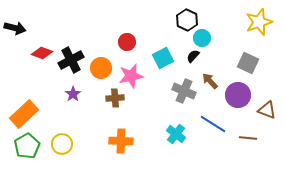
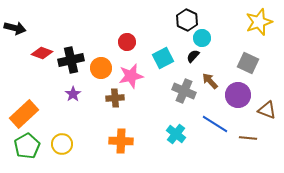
black cross: rotated 15 degrees clockwise
blue line: moved 2 px right
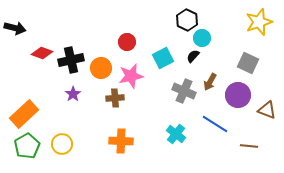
brown arrow: moved 1 px down; rotated 108 degrees counterclockwise
brown line: moved 1 px right, 8 px down
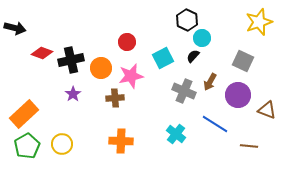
gray square: moved 5 px left, 2 px up
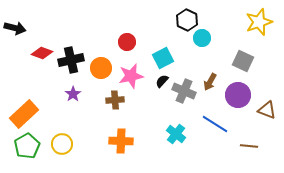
black semicircle: moved 31 px left, 25 px down
brown cross: moved 2 px down
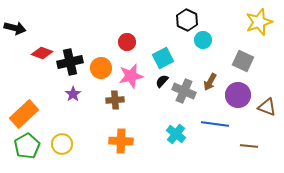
cyan circle: moved 1 px right, 2 px down
black cross: moved 1 px left, 2 px down
brown triangle: moved 3 px up
blue line: rotated 24 degrees counterclockwise
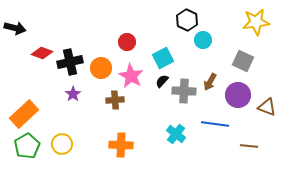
yellow star: moved 3 px left; rotated 12 degrees clockwise
pink star: rotated 30 degrees counterclockwise
gray cross: rotated 20 degrees counterclockwise
orange cross: moved 4 px down
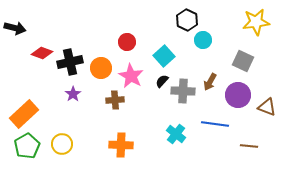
cyan square: moved 1 px right, 2 px up; rotated 15 degrees counterclockwise
gray cross: moved 1 px left
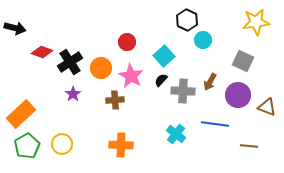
red diamond: moved 1 px up
black cross: rotated 20 degrees counterclockwise
black semicircle: moved 1 px left, 1 px up
orange rectangle: moved 3 px left
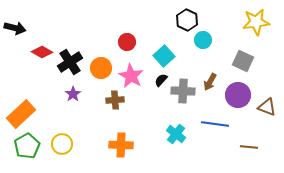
red diamond: rotated 10 degrees clockwise
brown line: moved 1 px down
